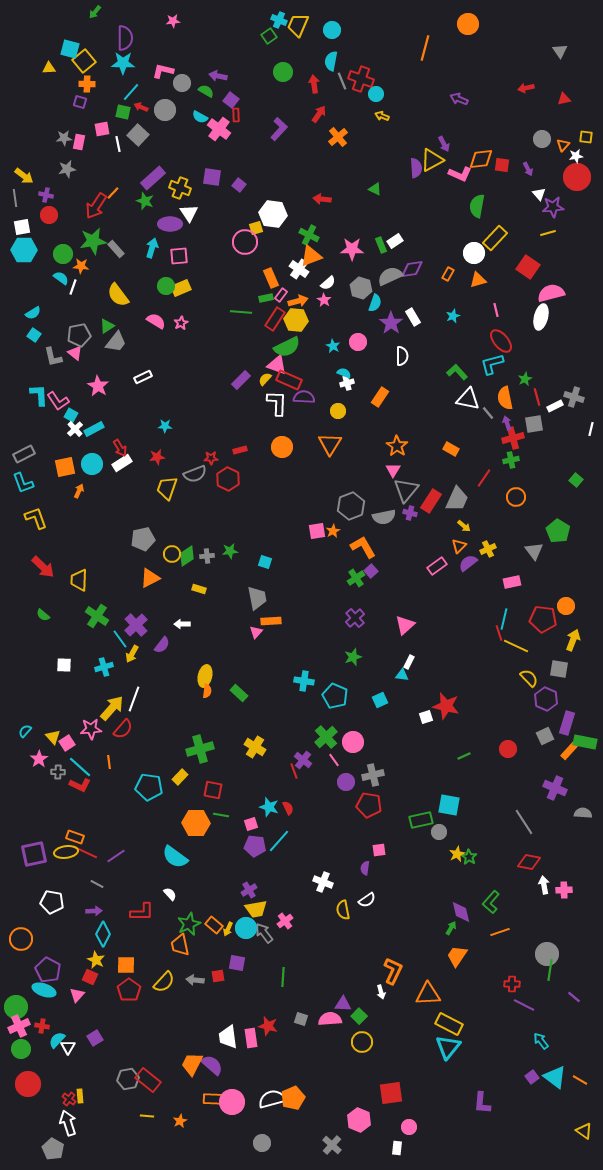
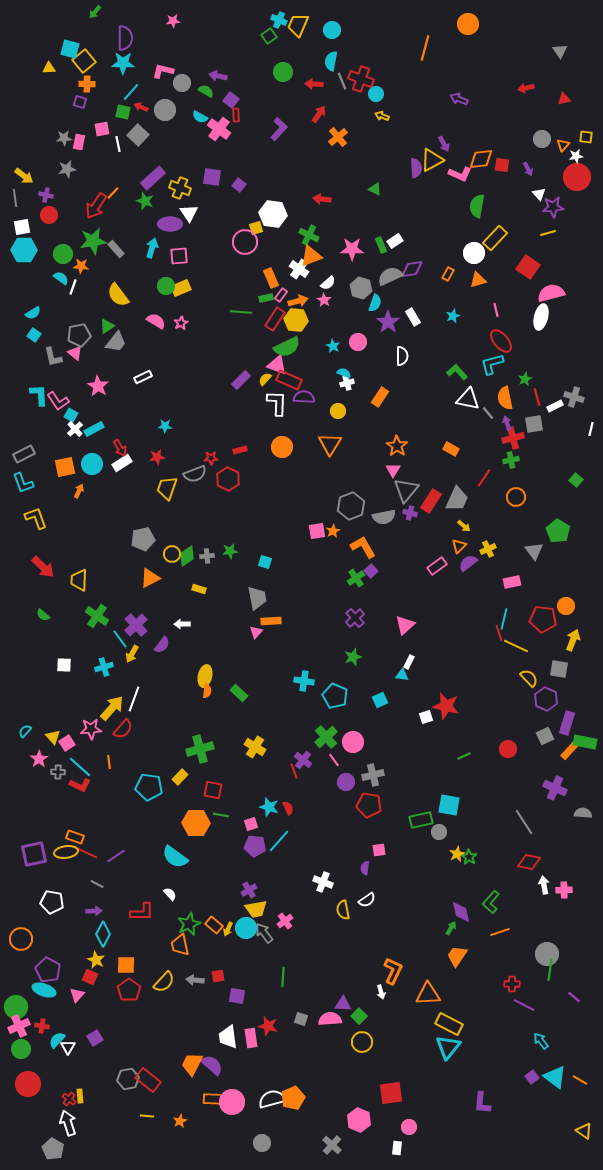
red arrow at (314, 84): rotated 78 degrees counterclockwise
purple star at (391, 323): moved 3 px left, 1 px up
purple square at (237, 963): moved 33 px down
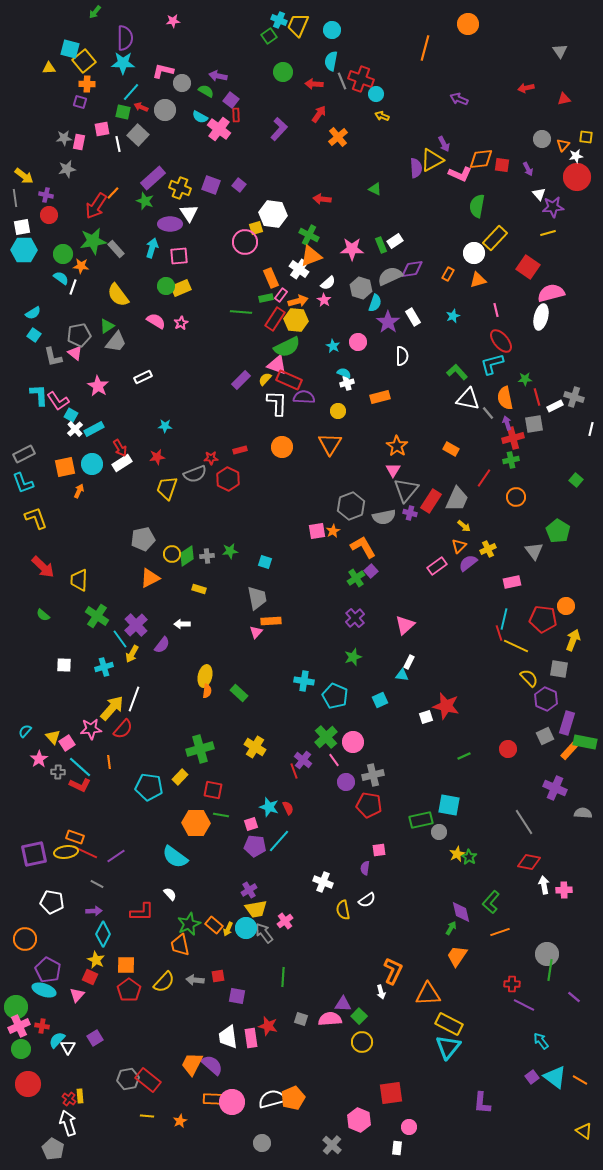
purple square at (212, 177): moved 1 px left, 8 px down; rotated 12 degrees clockwise
green star at (525, 379): rotated 24 degrees clockwise
orange rectangle at (380, 397): rotated 42 degrees clockwise
orange circle at (21, 939): moved 4 px right
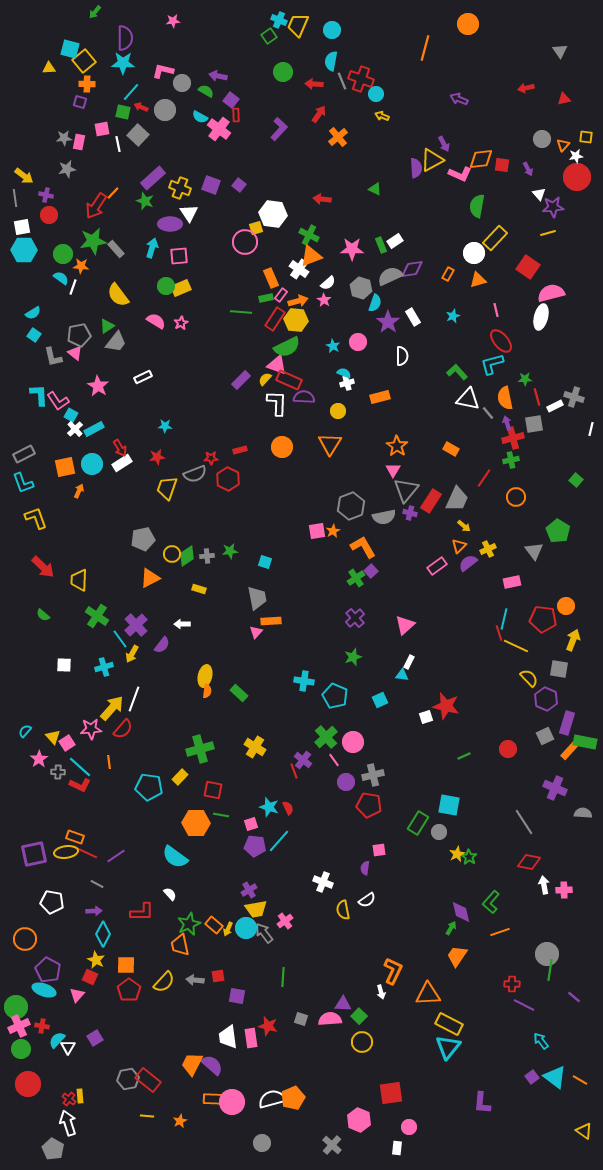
green rectangle at (421, 820): moved 3 px left, 3 px down; rotated 45 degrees counterclockwise
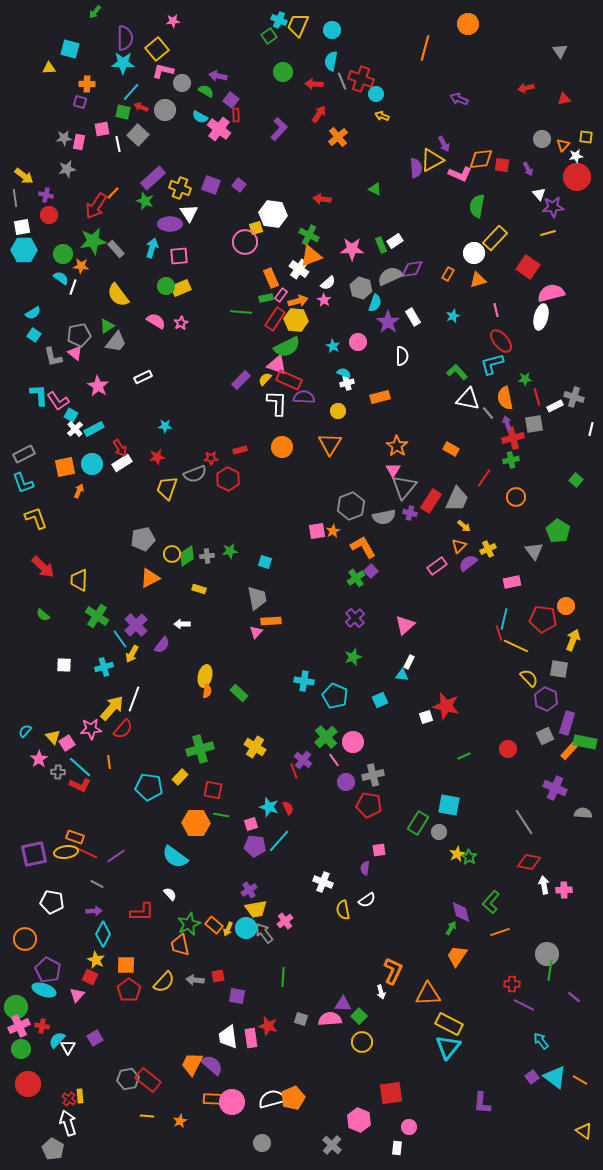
yellow square at (84, 61): moved 73 px right, 12 px up
gray triangle at (406, 490): moved 2 px left, 3 px up
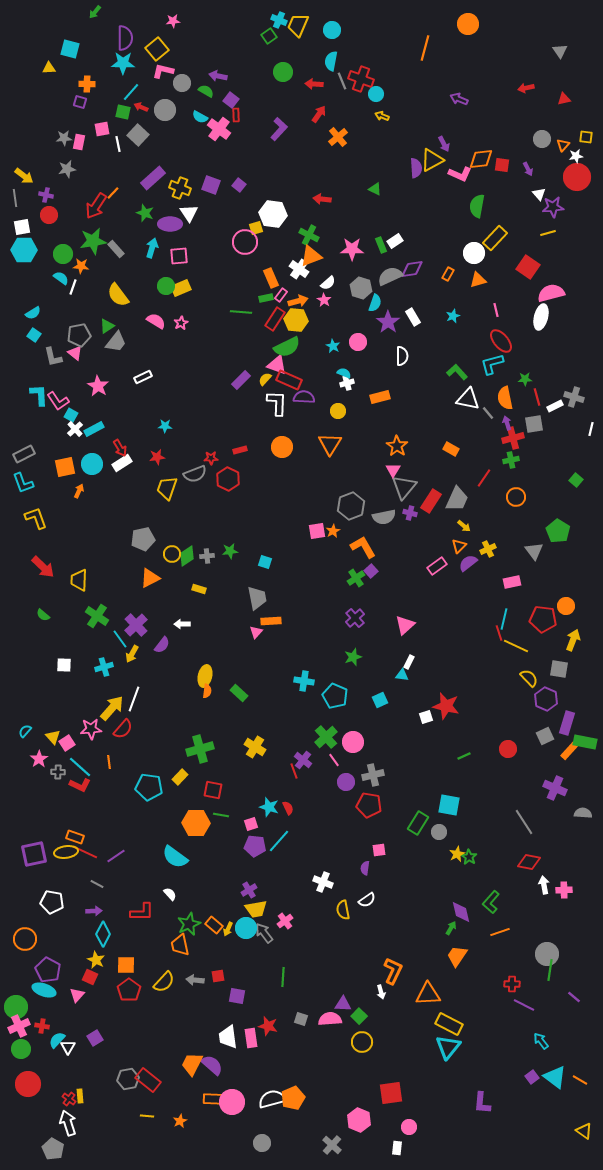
green star at (145, 201): moved 12 px down
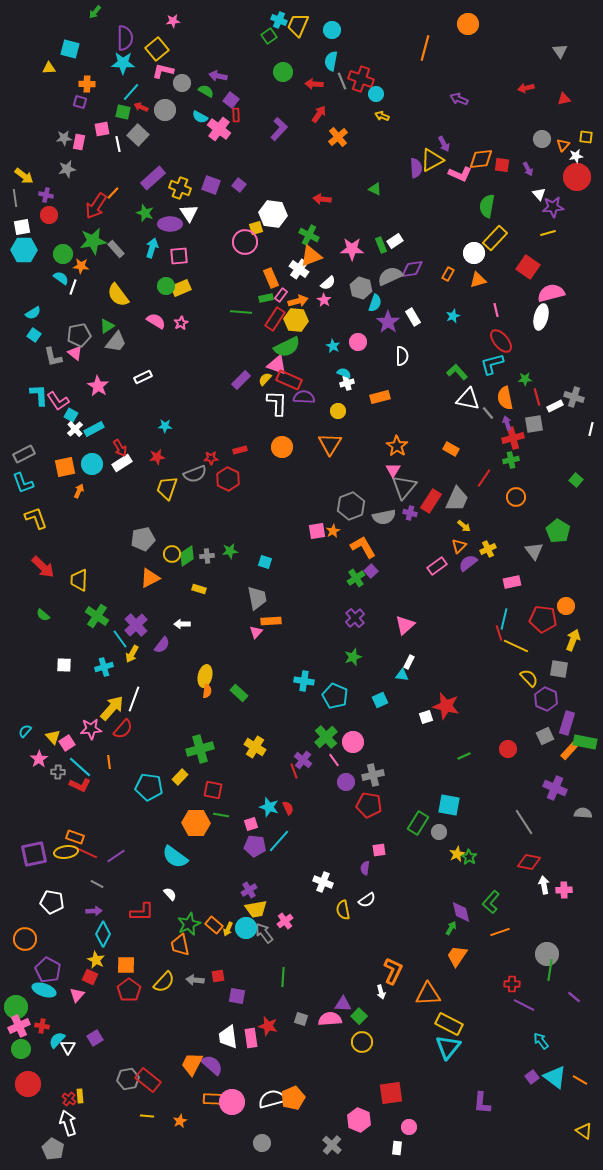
green semicircle at (477, 206): moved 10 px right
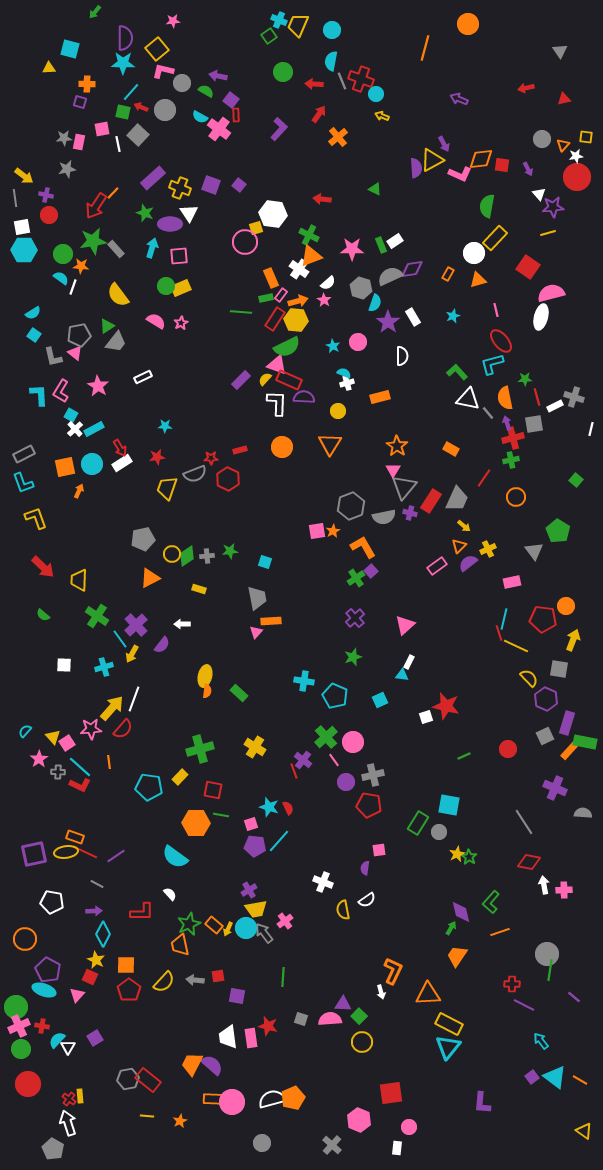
pink L-shape at (58, 401): moved 3 px right, 10 px up; rotated 65 degrees clockwise
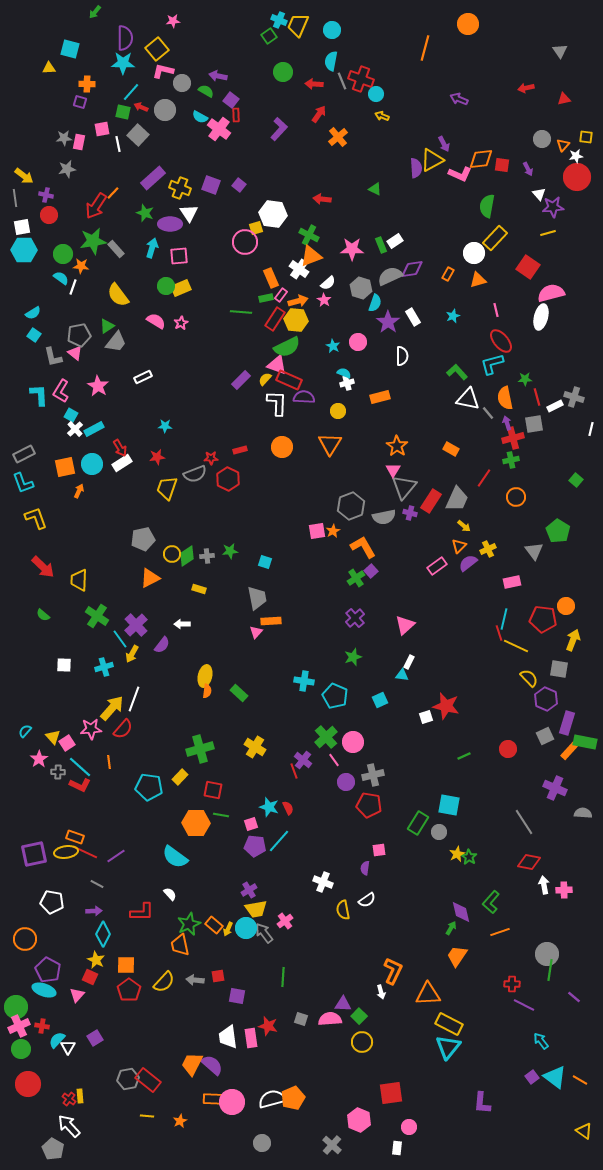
white arrow at (68, 1123): moved 1 px right, 3 px down; rotated 25 degrees counterclockwise
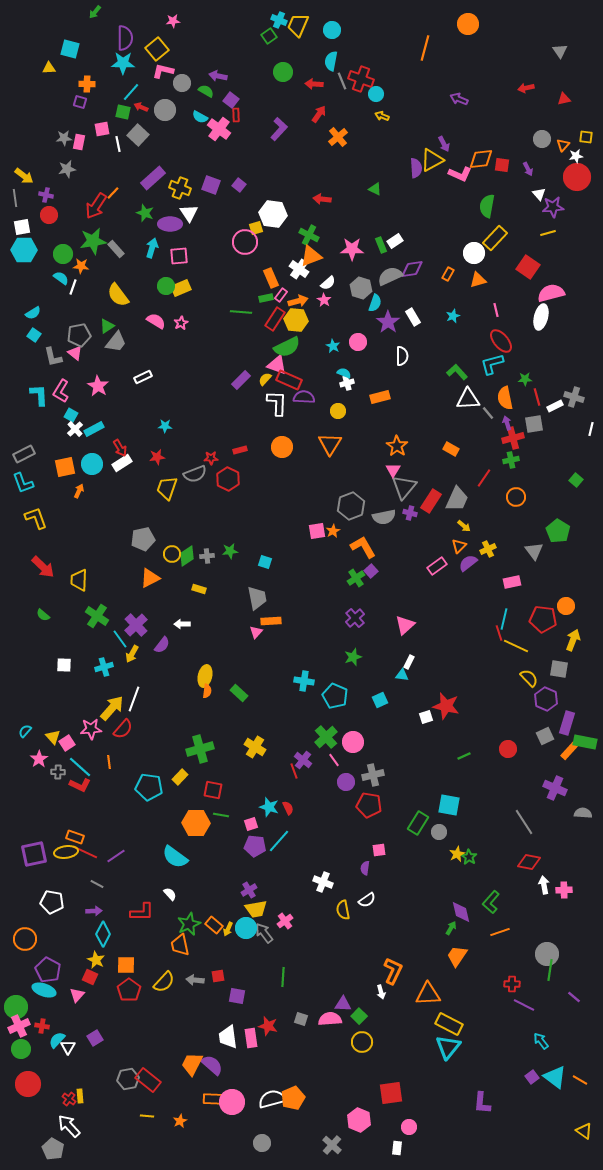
white triangle at (468, 399): rotated 15 degrees counterclockwise
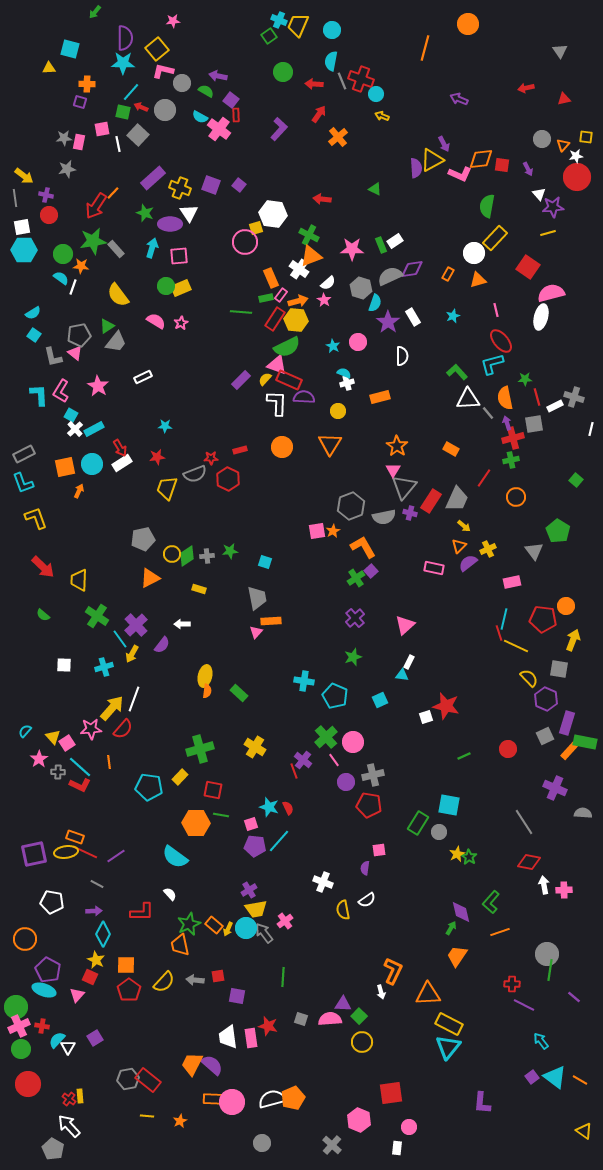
pink rectangle at (437, 566): moved 3 px left, 2 px down; rotated 48 degrees clockwise
